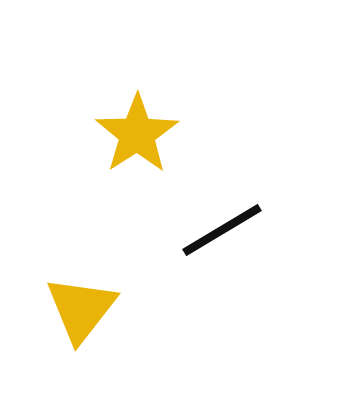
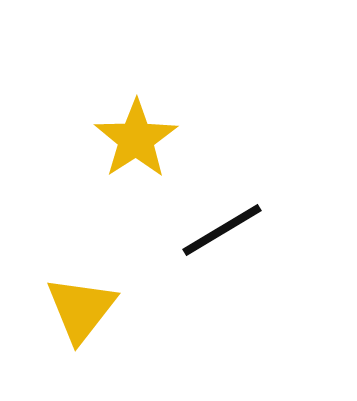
yellow star: moved 1 px left, 5 px down
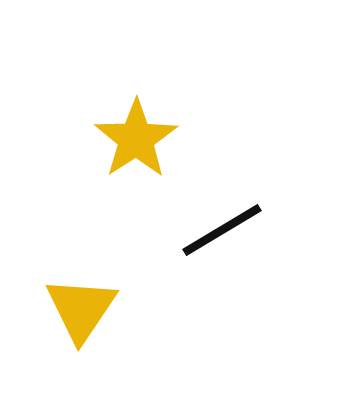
yellow triangle: rotated 4 degrees counterclockwise
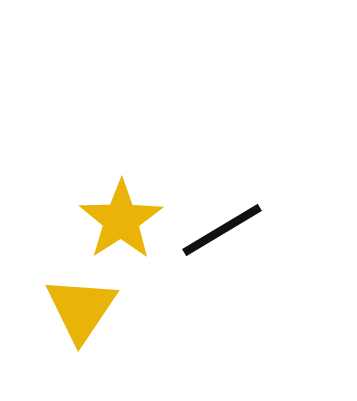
yellow star: moved 15 px left, 81 px down
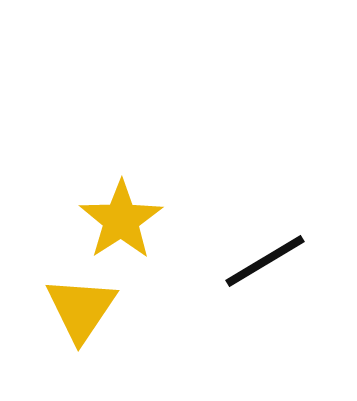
black line: moved 43 px right, 31 px down
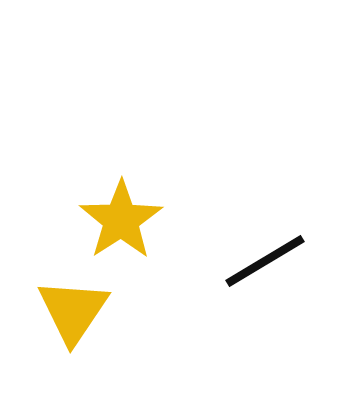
yellow triangle: moved 8 px left, 2 px down
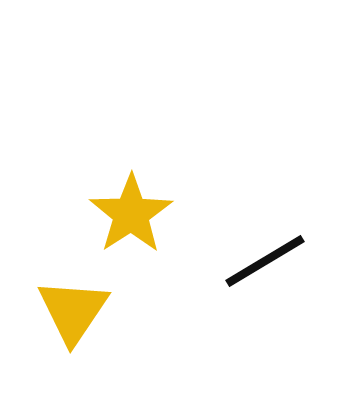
yellow star: moved 10 px right, 6 px up
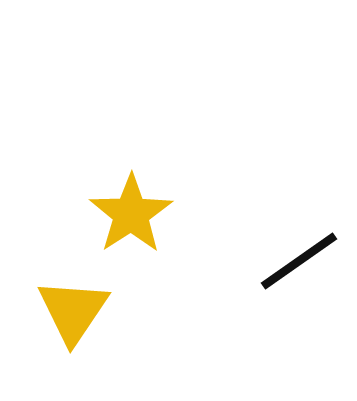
black line: moved 34 px right; rotated 4 degrees counterclockwise
